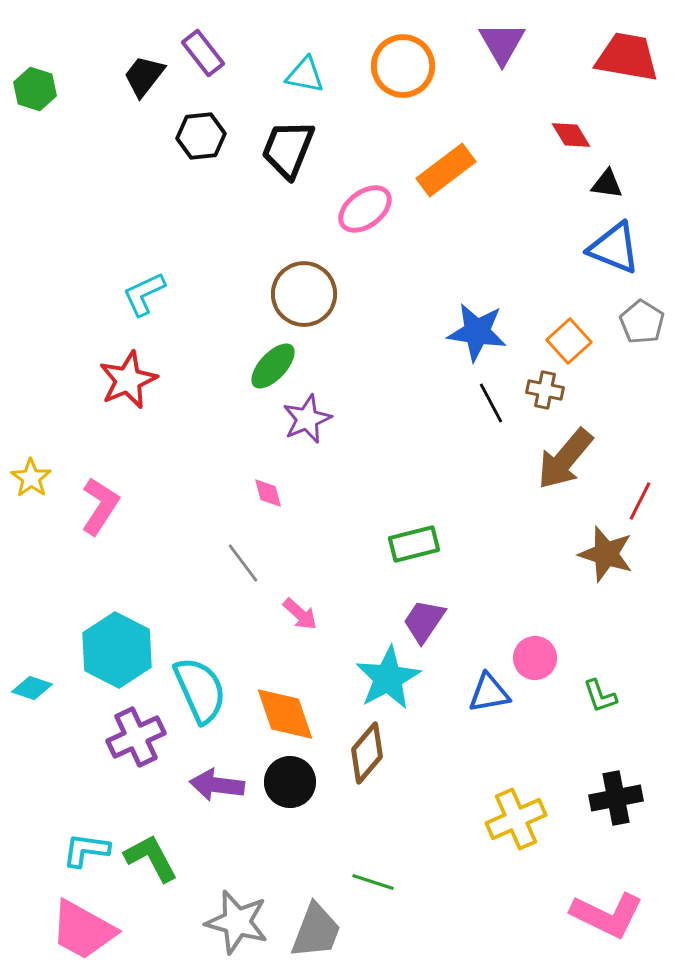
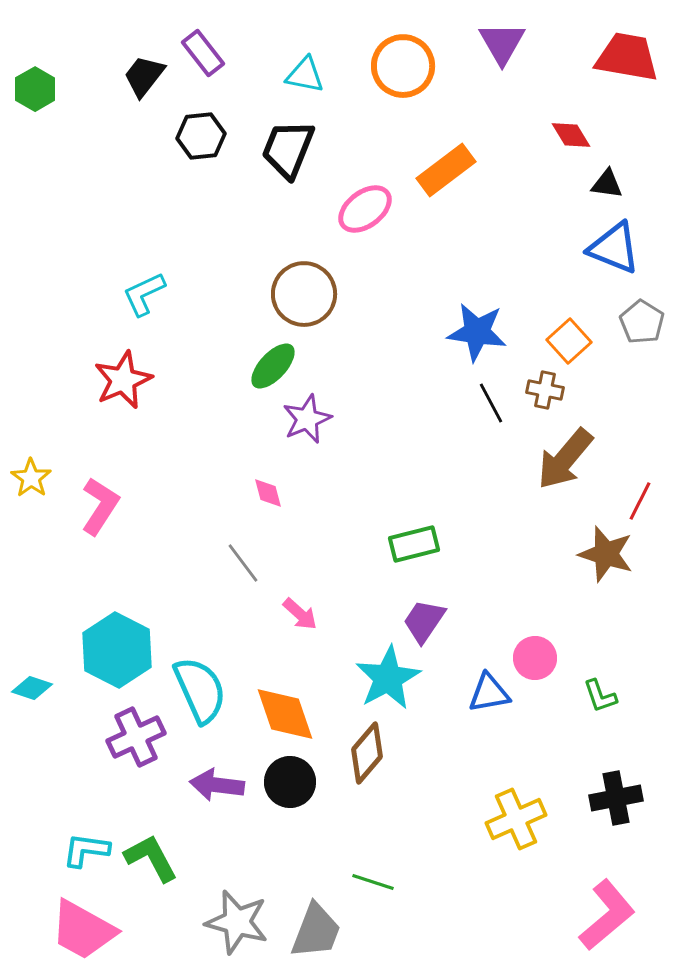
green hexagon at (35, 89): rotated 12 degrees clockwise
red star at (128, 380): moved 5 px left
pink L-shape at (607, 915): rotated 66 degrees counterclockwise
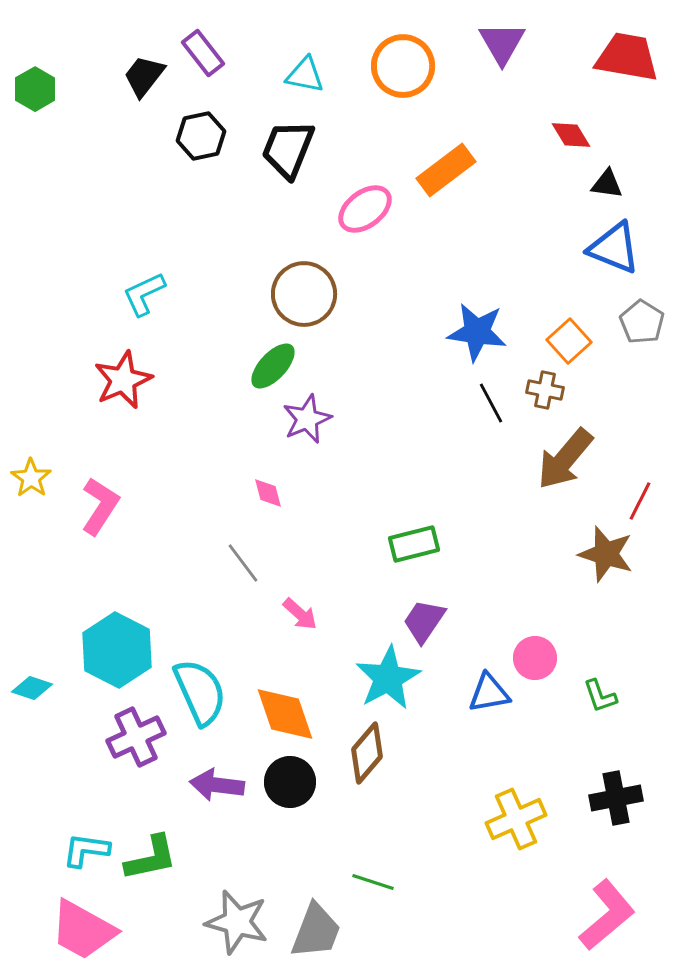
black hexagon at (201, 136): rotated 6 degrees counterclockwise
cyan semicircle at (200, 690): moved 2 px down
green L-shape at (151, 858): rotated 106 degrees clockwise
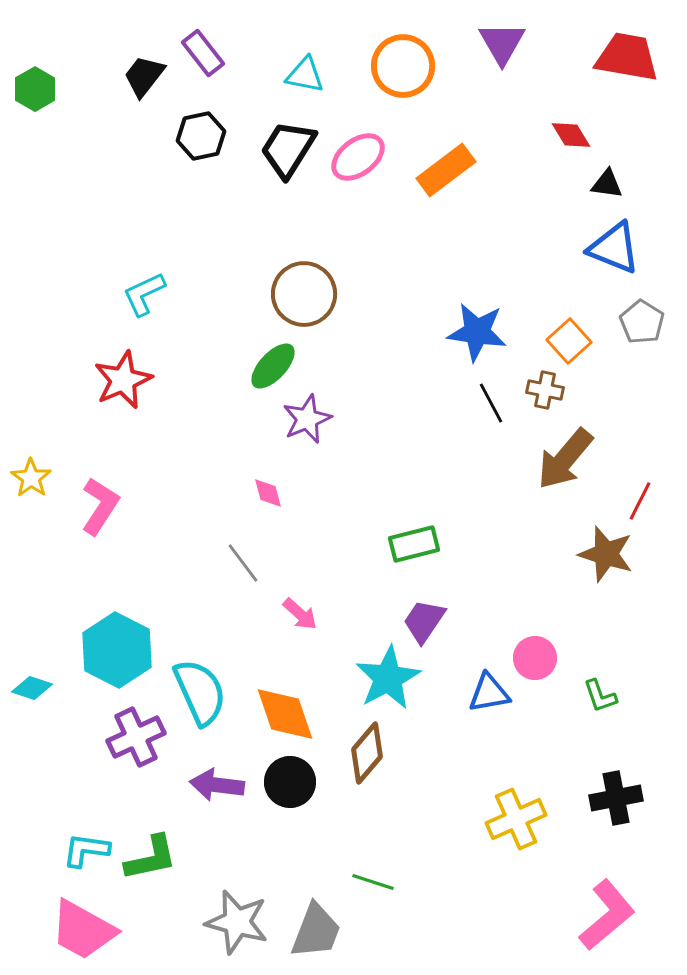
black trapezoid at (288, 149): rotated 10 degrees clockwise
pink ellipse at (365, 209): moved 7 px left, 52 px up
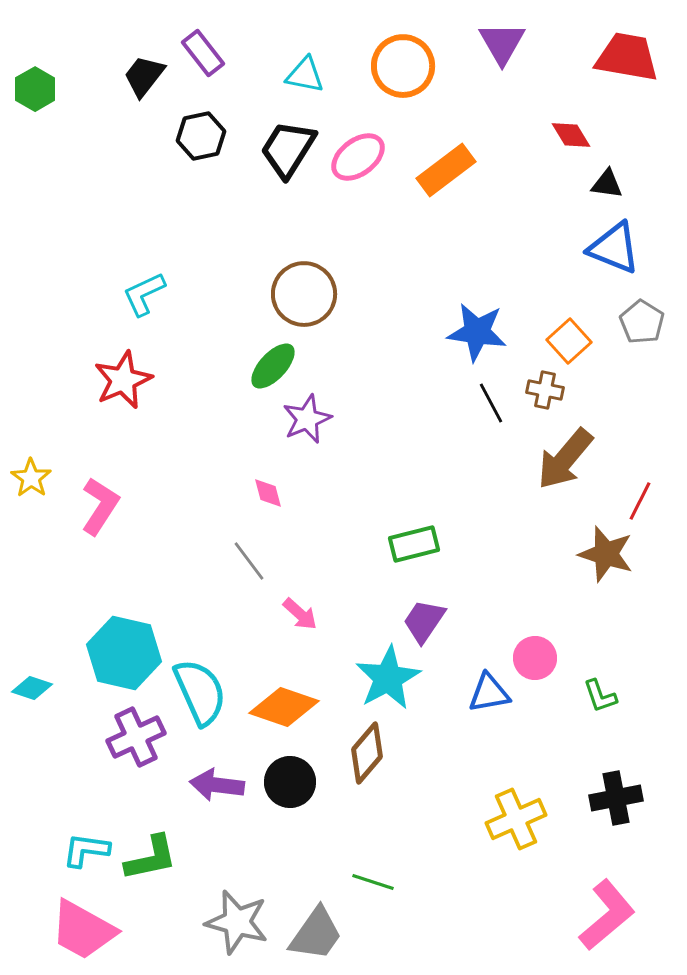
gray line at (243, 563): moved 6 px right, 2 px up
cyan hexagon at (117, 650): moved 7 px right, 3 px down; rotated 14 degrees counterclockwise
orange diamond at (285, 714): moved 1 px left, 7 px up; rotated 52 degrees counterclockwise
gray trapezoid at (316, 931): moved 3 px down; rotated 14 degrees clockwise
